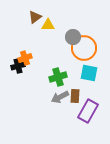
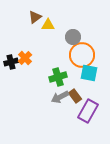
orange circle: moved 2 px left, 7 px down
orange cross: rotated 24 degrees counterclockwise
black cross: moved 7 px left, 4 px up
brown rectangle: rotated 40 degrees counterclockwise
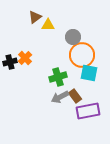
black cross: moved 1 px left
purple rectangle: rotated 50 degrees clockwise
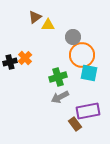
brown rectangle: moved 28 px down
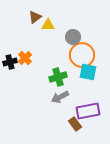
cyan square: moved 1 px left, 1 px up
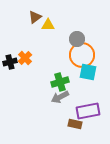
gray circle: moved 4 px right, 2 px down
green cross: moved 2 px right, 5 px down
brown rectangle: rotated 40 degrees counterclockwise
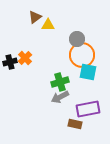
purple rectangle: moved 2 px up
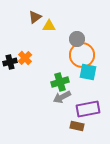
yellow triangle: moved 1 px right, 1 px down
gray arrow: moved 2 px right
brown rectangle: moved 2 px right, 2 px down
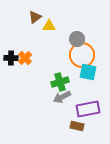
black cross: moved 1 px right, 4 px up; rotated 16 degrees clockwise
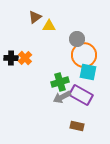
orange circle: moved 2 px right
purple rectangle: moved 7 px left, 14 px up; rotated 40 degrees clockwise
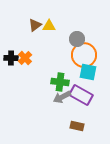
brown triangle: moved 8 px down
green cross: rotated 24 degrees clockwise
